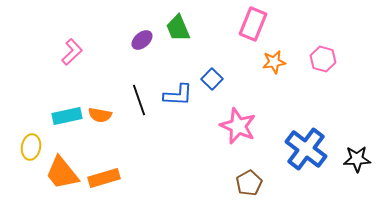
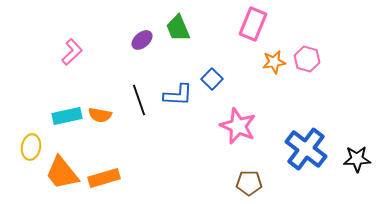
pink hexagon: moved 16 px left
brown pentagon: rotated 30 degrees clockwise
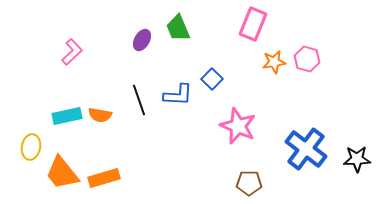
purple ellipse: rotated 20 degrees counterclockwise
